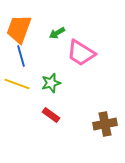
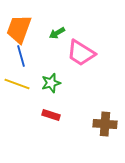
red rectangle: rotated 18 degrees counterclockwise
brown cross: rotated 15 degrees clockwise
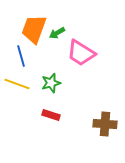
orange trapezoid: moved 15 px right
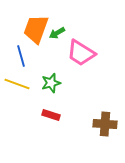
orange trapezoid: moved 2 px right
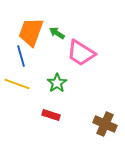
orange trapezoid: moved 5 px left, 3 px down
green arrow: rotated 63 degrees clockwise
green star: moved 6 px right; rotated 18 degrees counterclockwise
brown cross: rotated 20 degrees clockwise
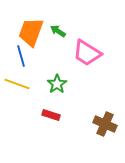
green arrow: moved 1 px right, 2 px up
pink trapezoid: moved 6 px right
green star: moved 1 px down
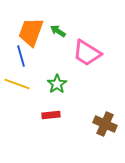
red rectangle: rotated 24 degrees counterclockwise
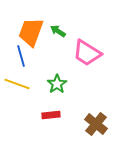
brown cross: moved 9 px left; rotated 15 degrees clockwise
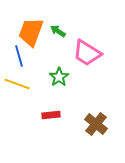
blue line: moved 2 px left
green star: moved 2 px right, 7 px up
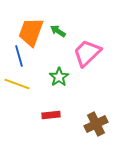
pink trapezoid: rotated 104 degrees clockwise
brown cross: rotated 25 degrees clockwise
